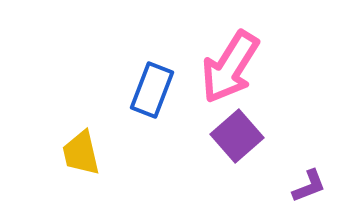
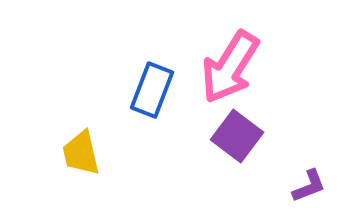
purple square: rotated 12 degrees counterclockwise
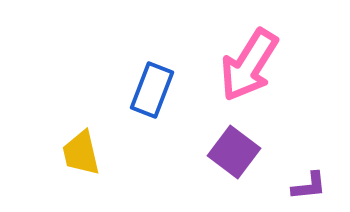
pink arrow: moved 19 px right, 2 px up
purple square: moved 3 px left, 16 px down
purple L-shape: rotated 15 degrees clockwise
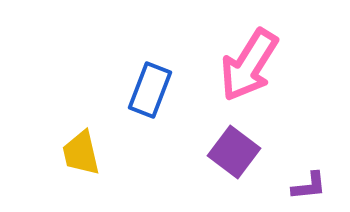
blue rectangle: moved 2 px left
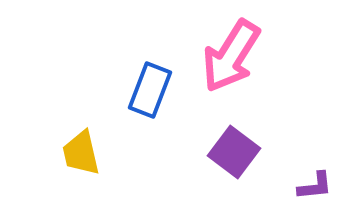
pink arrow: moved 18 px left, 9 px up
purple L-shape: moved 6 px right
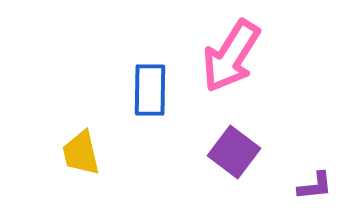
blue rectangle: rotated 20 degrees counterclockwise
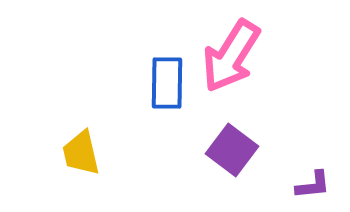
blue rectangle: moved 17 px right, 7 px up
purple square: moved 2 px left, 2 px up
purple L-shape: moved 2 px left, 1 px up
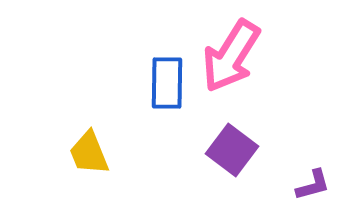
yellow trapezoid: moved 8 px right; rotated 9 degrees counterclockwise
purple L-shape: rotated 9 degrees counterclockwise
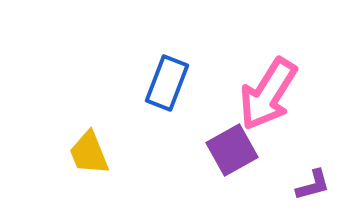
pink arrow: moved 37 px right, 38 px down
blue rectangle: rotated 20 degrees clockwise
purple square: rotated 24 degrees clockwise
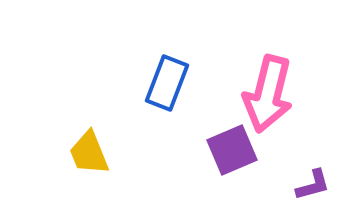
pink arrow: rotated 18 degrees counterclockwise
purple square: rotated 6 degrees clockwise
